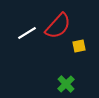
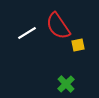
red semicircle: rotated 104 degrees clockwise
yellow square: moved 1 px left, 1 px up
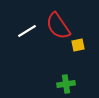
white line: moved 2 px up
green cross: rotated 36 degrees clockwise
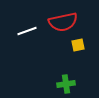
red semicircle: moved 5 px right, 4 px up; rotated 68 degrees counterclockwise
white line: rotated 12 degrees clockwise
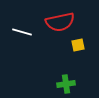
red semicircle: moved 3 px left
white line: moved 5 px left, 1 px down; rotated 36 degrees clockwise
